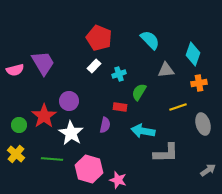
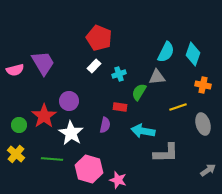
cyan semicircle: moved 16 px right, 12 px down; rotated 70 degrees clockwise
gray triangle: moved 9 px left, 7 px down
orange cross: moved 4 px right, 2 px down; rotated 21 degrees clockwise
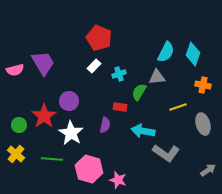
gray L-shape: rotated 36 degrees clockwise
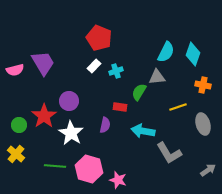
cyan cross: moved 3 px left, 3 px up
gray L-shape: moved 3 px right; rotated 24 degrees clockwise
green line: moved 3 px right, 7 px down
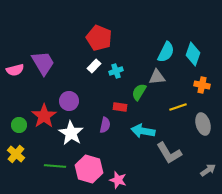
orange cross: moved 1 px left
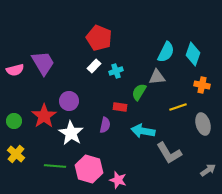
green circle: moved 5 px left, 4 px up
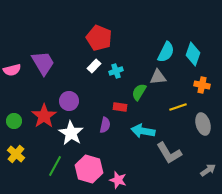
pink semicircle: moved 3 px left
gray triangle: moved 1 px right
green line: rotated 65 degrees counterclockwise
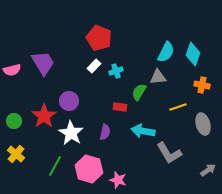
purple semicircle: moved 7 px down
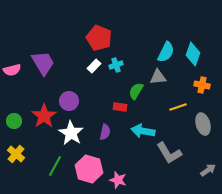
cyan cross: moved 6 px up
green semicircle: moved 3 px left, 1 px up
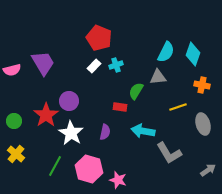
red star: moved 2 px right, 1 px up
